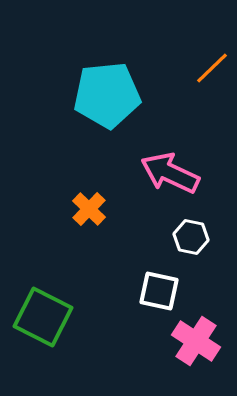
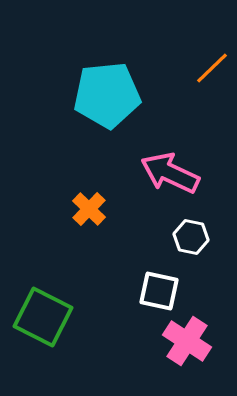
pink cross: moved 9 px left
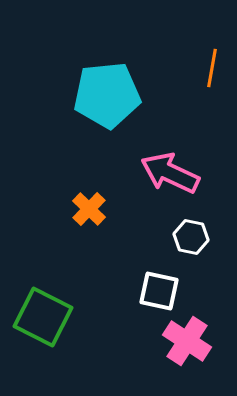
orange line: rotated 36 degrees counterclockwise
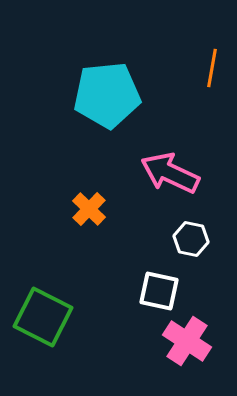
white hexagon: moved 2 px down
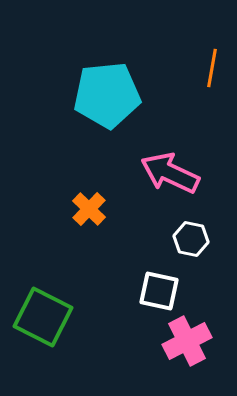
pink cross: rotated 30 degrees clockwise
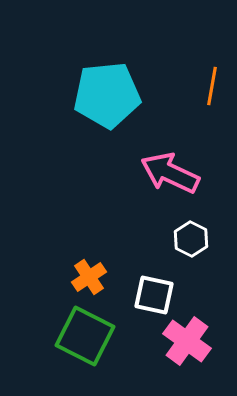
orange line: moved 18 px down
orange cross: moved 68 px down; rotated 12 degrees clockwise
white hexagon: rotated 16 degrees clockwise
white square: moved 5 px left, 4 px down
green square: moved 42 px right, 19 px down
pink cross: rotated 27 degrees counterclockwise
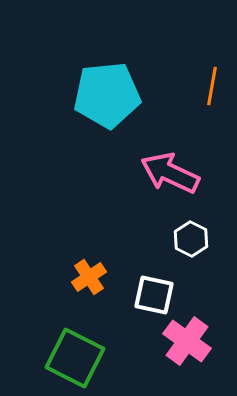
green square: moved 10 px left, 22 px down
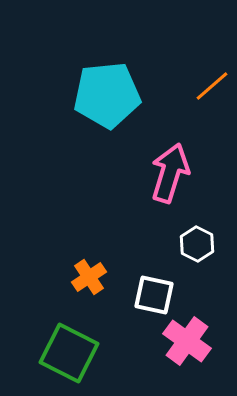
orange line: rotated 39 degrees clockwise
pink arrow: rotated 82 degrees clockwise
white hexagon: moved 6 px right, 5 px down
green square: moved 6 px left, 5 px up
